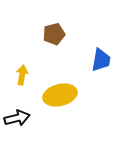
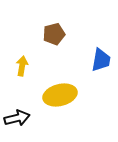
yellow arrow: moved 9 px up
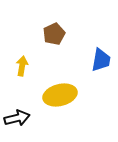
brown pentagon: rotated 10 degrees counterclockwise
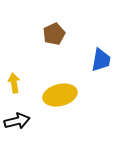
yellow arrow: moved 8 px left, 17 px down; rotated 18 degrees counterclockwise
black arrow: moved 3 px down
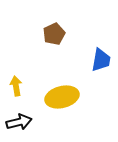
yellow arrow: moved 2 px right, 3 px down
yellow ellipse: moved 2 px right, 2 px down
black arrow: moved 2 px right, 1 px down
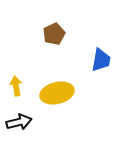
yellow ellipse: moved 5 px left, 4 px up
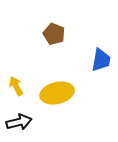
brown pentagon: rotated 25 degrees counterclockwise
yellow arrow: rotated 18 degrees counterclockwise
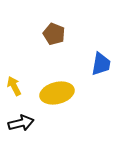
blue trapezoid: moved 4 px down
yellow arrow: moved 2 px left
black arrow: moved 2 px right, 1 px down
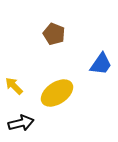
blue trapezoid: rotated 25 degrees clockwise
yellow arrow: rotated 18 degrees counterclockwise
yellow ellipse: rotated 20 degrees counterclockwise
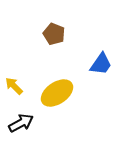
black arrow: rotated 15 degrees counterclockwise
